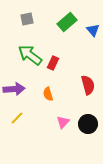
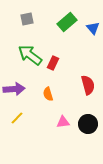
blue triangle: moved 2 px up
pink triangle: rotated 40 degrees clockwise
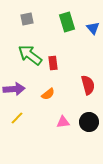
green rectangle: rotated 66 degrees counterclockwise
red rectangle: rotated 32 degrees counterclockwise
orange semicircle: rotated 112 degrees counterclockwise
black circle: moved 1 px right, 2 px up
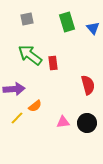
orange semicircle: moved 13 px left, 12 px down
black circle: moved 2 px left, 1 px down
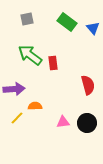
green rectangle: rotated 36 degrees counterclockwise
orange semicircle: rotated 144 degrees counterclockwise
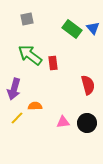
green rectangle: moved 5 px right, 7 px down
purple arrow: rotated 110 degrees clockwise
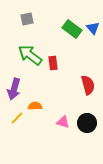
pink triangle: rotated 24 degrees clockwise
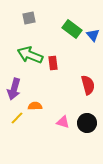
gray square: moved 2 px right, 1 px up
blue triangle: moved 7 px down
green arrow: rotated 15 degrees counterclockwise
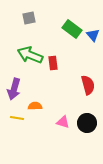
yellow line: rotated 56 degrees clockwise
